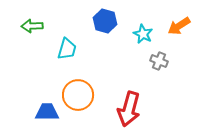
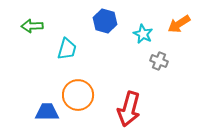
orange arrow: moved 2 px up
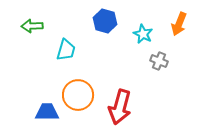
orange arrow: rotated 35 degrees counterclockwise
cyan trapezoid: moved 1 px left, 1 px down
red arrow: moved 9 px left, 2 px up
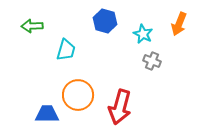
gray cross: moved 7 px left
blue trapezoid: moved 2 px down
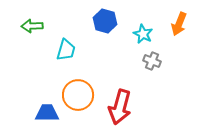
blue trapezoid: moved 1 px up
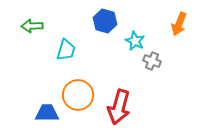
cyan star: moved 8 px left, 7 px down
red arrow: moved 1 px left
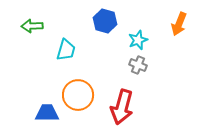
cyan star: moved 3 px right, 1 px up; rotated 24 degrees clockwise
gray cross: moved 14 px left, 4 px down
red arrow: moved 3 px right
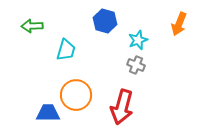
gray cross: moved 2 px left
orange circle: moved 2 px left
blue trapezoid: moved 1 px right
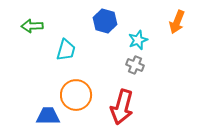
orange arrow: moved 2 px left, 2 px up
gray cross: moved 1 px left
blue trapezoid: moved 3 px down
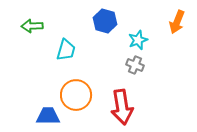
red arrow: rotated 24 degrees counterclockwise
